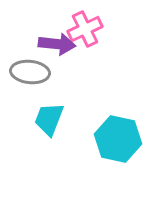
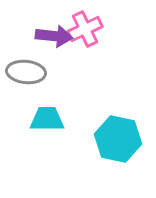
purple arrow: moved 3 px left, 8 px up
gray ellipse: moved 4 px left
cyan trapezoid: moved 2 px left; rotated 69 degrees clockwise
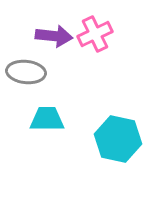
pink cross: moved 10 px right, 5 px down
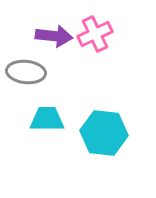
cyan hexagon: moved 14 px left, 6 px up; rotated 6 degrees counterclockwise
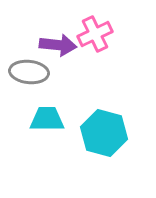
purple arrow: moved 4 px right, 9 px down
gray ellipse: moved 3 px right
cyan hexagon: rotated 9 degrees clockwise
